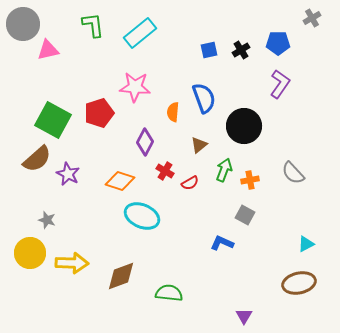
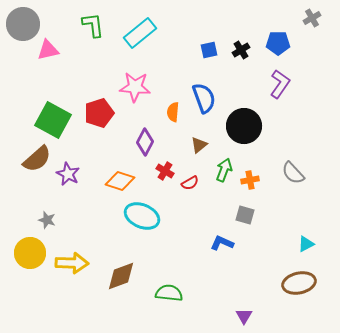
gray square: rotated 12 degrees counterclockwise
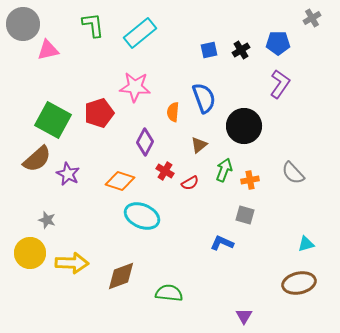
cyan triangle: rotated 12 degrees clockwise
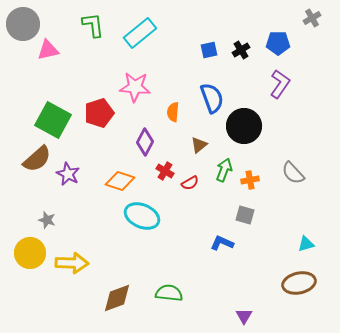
blue semicircle: moved 8 px right
brown diamond: moved 4 px left, 22 px down
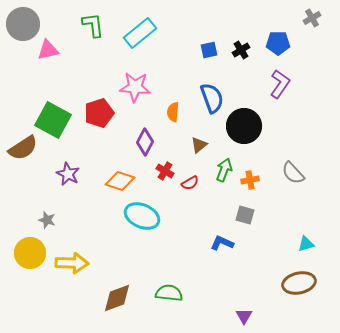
brown semicircle: moved 14 px left, 11 px up; rotated 8 degrees clockwise
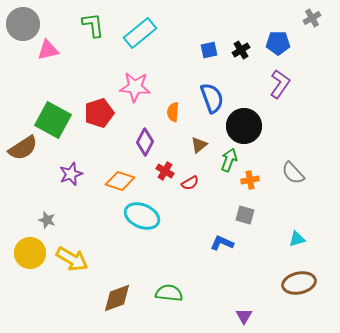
green arrow: moved 5 px right, 10 px up
purple star: moved 3 px right; rotated 25 degrees clockwise
cyan triangle: moved 9 px left, 5 px up
yellow arrow: moved 4 px up; rotated 28 degrees clockwise
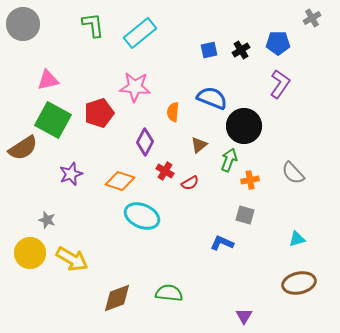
pink triangle: moved 30 px down
blue semicircle: rotated 48 degrees counterclockwise
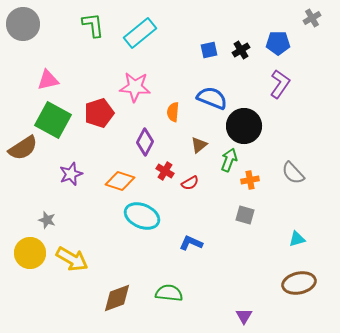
blue L-shape: moved 31 px left
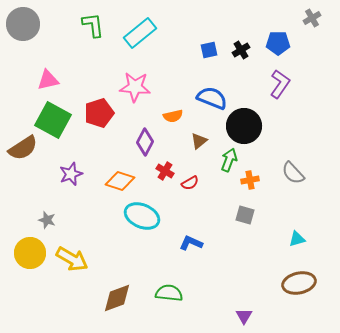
orange semicircle: moved 4 px down; rotated 108 degrees counterclockwise
brown triangle: moved 4 px up
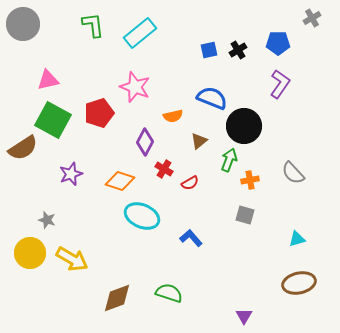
black cross: moved 3 px left
pink star: rotated 16 degrees clockwise
red cross: moved 1 px left, 2 px up
blue L-shape: moved 5 px up; rotated 25 degrees clockwise
green semicircle: rotated 12 degrees clockwise
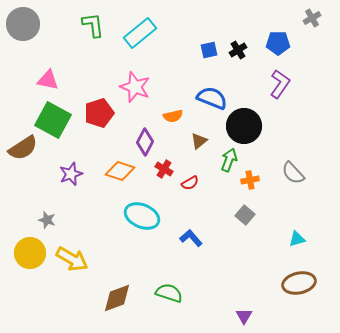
pink triangle: rotated 25 degrees clockwise
orange diamond: moved 10 px up
gray square: rotated 24 degrees clockwise
